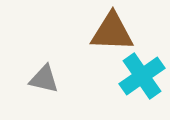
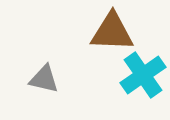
cyan cross: moved 1 px right, 1 px up
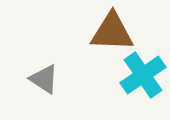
gray triangle: rotated 20 degrees clockwise
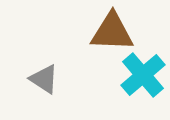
cyan cross: rotated 6 degrees counterclockwise
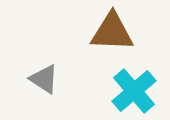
cyan cross: moved 9 px left, 16 px down
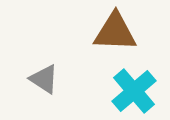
brown triangle: moved 3 px right
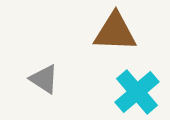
cyan cross: moved 3 px right, 1 px down
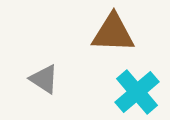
brown triangle: moved 2 px left, 1 px down
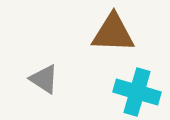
cyan cross: rotated 33 degrees counterclockwise
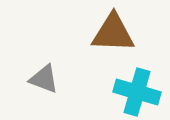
gray triangle: rotated 12 degrees counterclockwise
